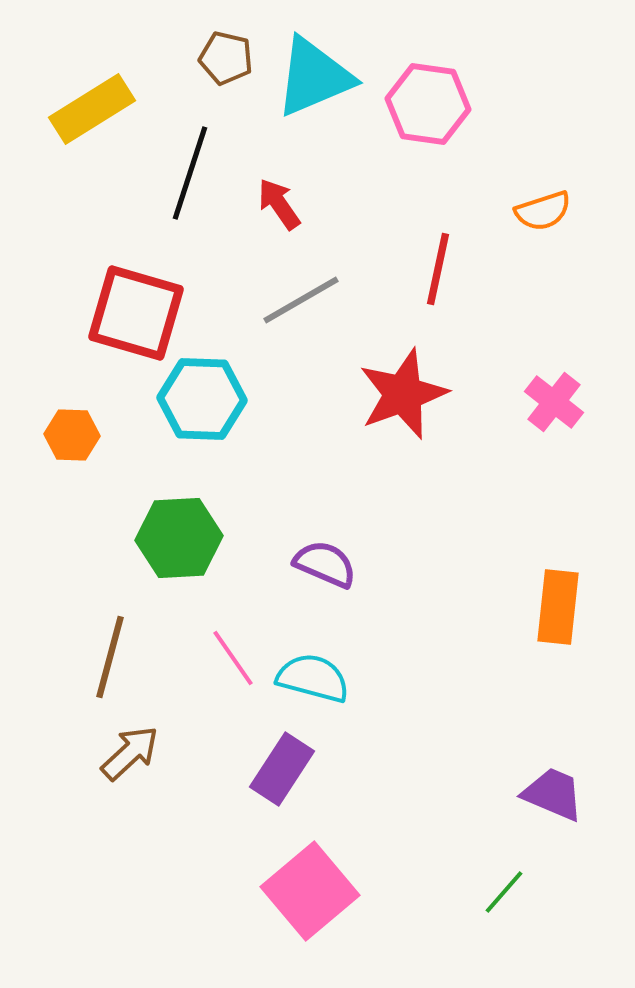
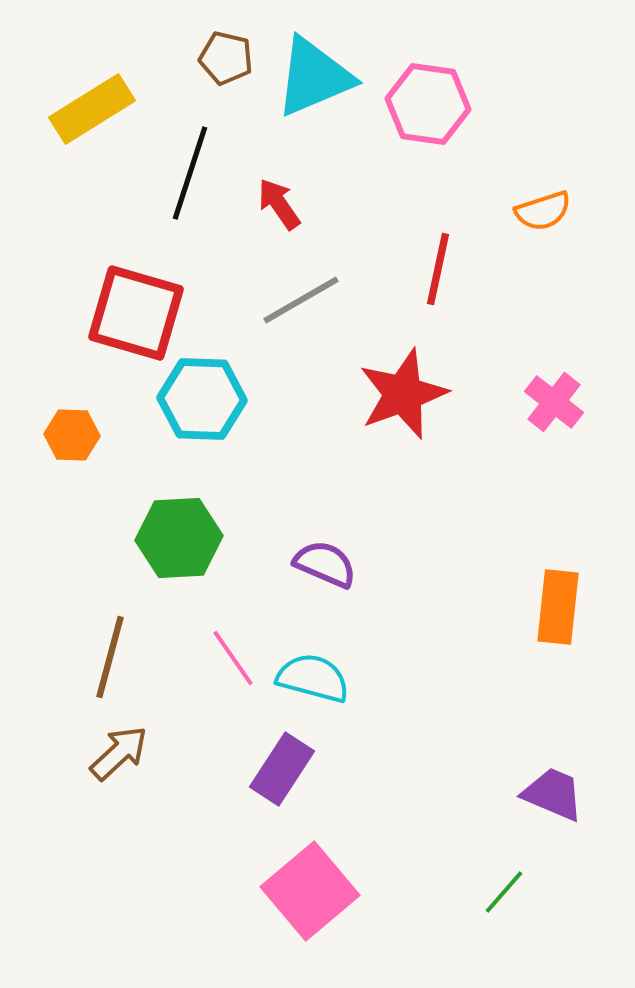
brown arrow: moved 11 px left
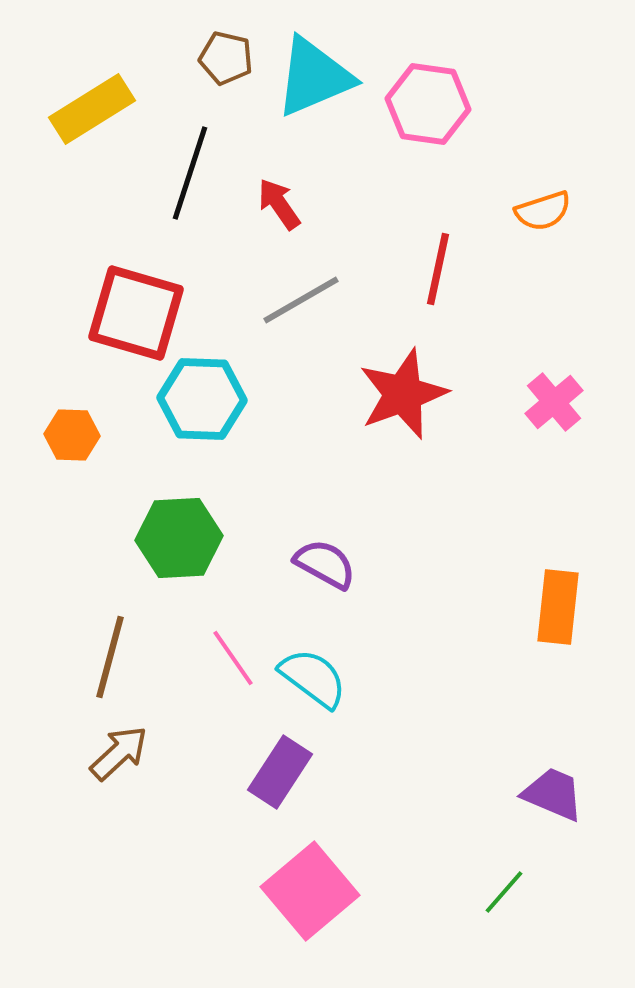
pink cross: rotated 12 degrees clockwise
purple semicircle: rotated 6 degrees clockwise
cyan semicircle: rotated 22 degrees clockwise
purple rectangle: moved 2 px left, 3 px down
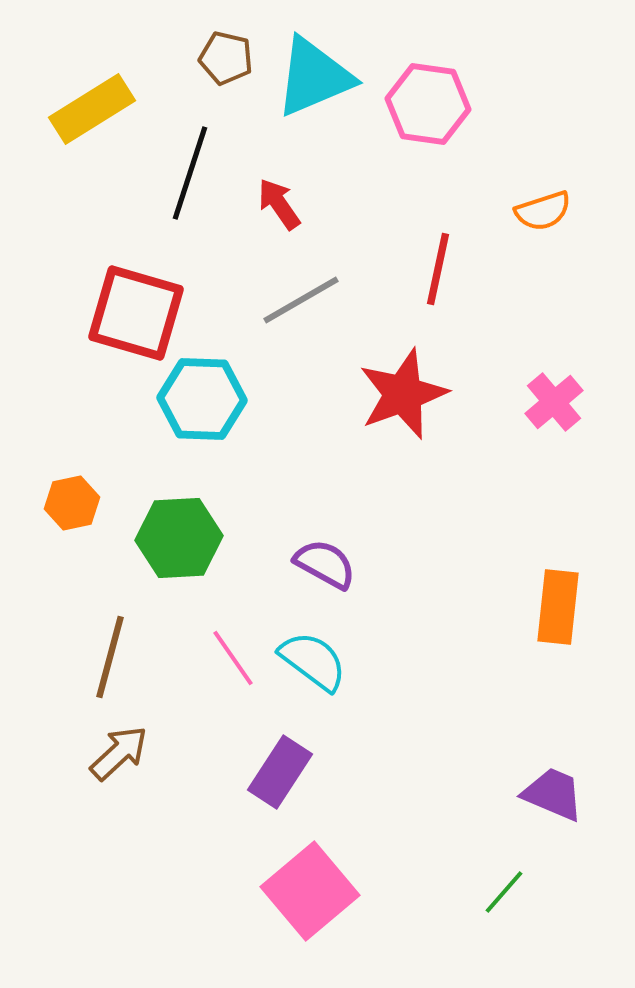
orange hexagon: moved 68 px down; rotated 14 degrees counterclockwise
cyan semicircle: moved 17 px up
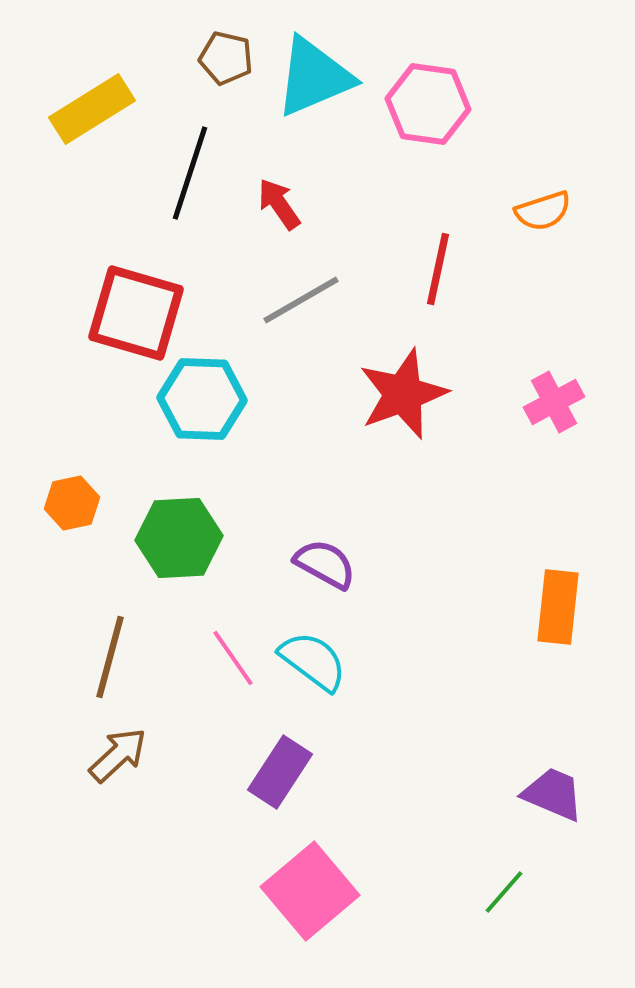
pink cross: rotated 12 degrees clockwise
brown arrow: moved 1 px left, 2 px down
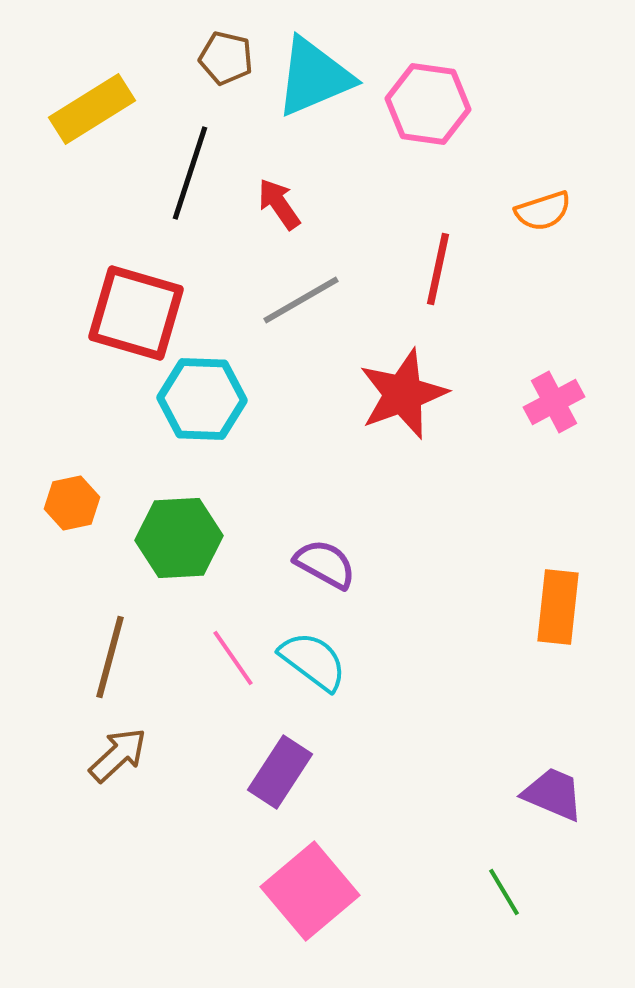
green line: rotated 72 degrees counterclockwise
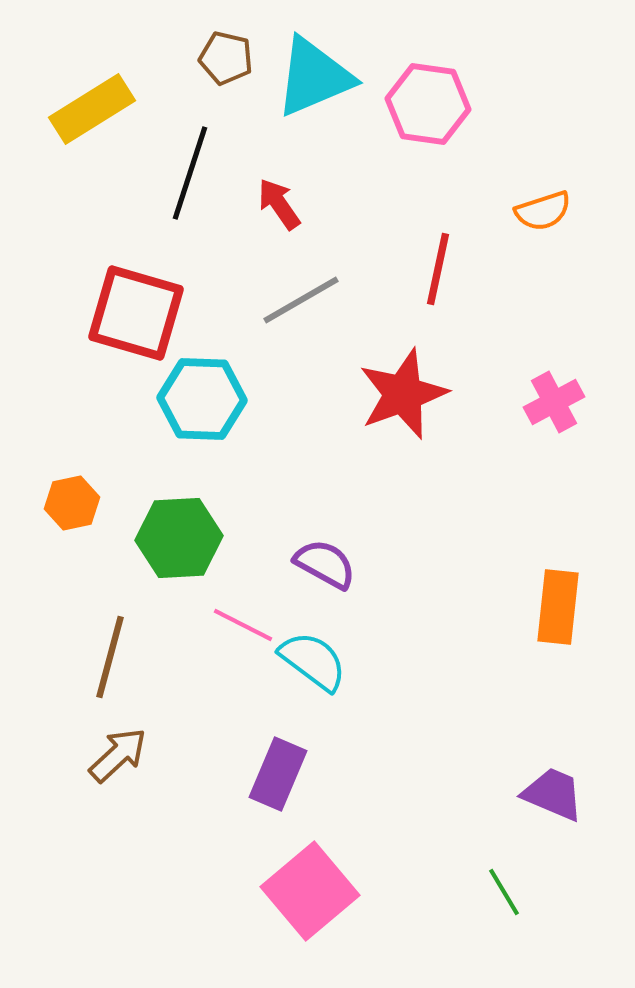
pink line: moved 10 px right, 33 px up; rotated 28 degrees counterclockwise
purple rectangle: moved 2 px left, 2 px down; rotated 10 degrees counterclockwise
